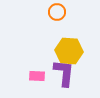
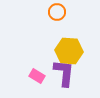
pink rectangle: rotated 28 degrees clockwise
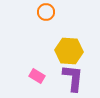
orange circle: moved 11 px left
purple L-shape: moved 9 px right, 5 px down
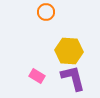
purple L-shape: rotated 20 degrees counterclockwise
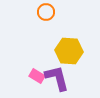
purple L-shape: moved 16 px left
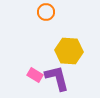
pink rectangle: moved 2 px left, 1 px up
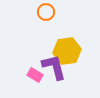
yellow hexagon: moved 2 px left; rotated 12 degrees counterclockwise
purple L-shape: moved 3 px left, 11 px up
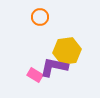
orange circle: moved 6 px left, 5 px down
purple L-shape: rotated 64 degrees counterclockwise
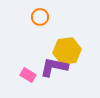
pink rectangle: moved 7 px left
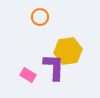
yellow hexagon: moved 1 px right
purple L-shape: rotated 80 degrees clockwise
